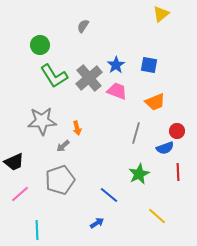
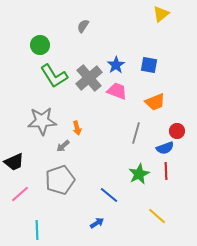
red line: moved 12 px left, 1 px up
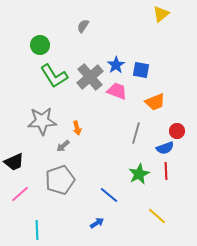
blue square: moved 8 px left, 5 px down
gray cross: moved 1 px right, 1 px up
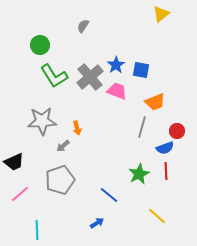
gray line: moved 6 px right, 6 px up
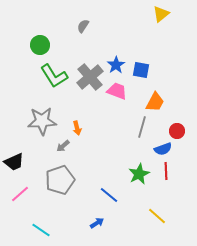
orange trapezoid: rotated 40 degrees counterclockwise
blue semicircle: moved 2 px left, 1 px down
cyan line: moved 4 px right; rotated 54 degrees counterclockwise
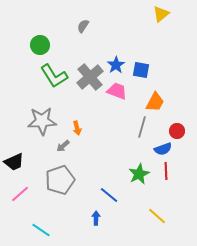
blue arrow: moved 1 px left, 5 px up; rotated 56 degrees counterclockwise
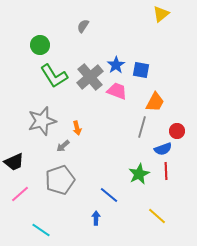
gray star: rotated 12 degrees counterclockwise
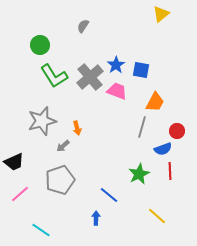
red line: moved 4 px right
